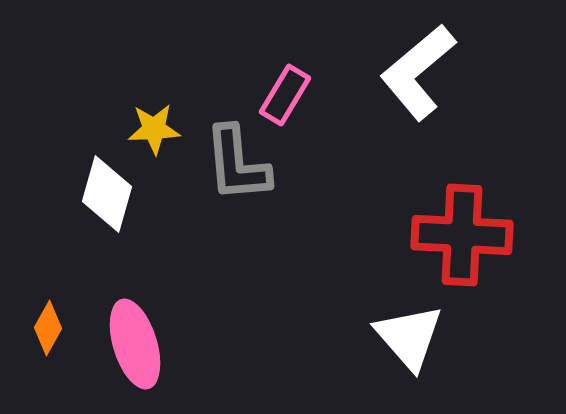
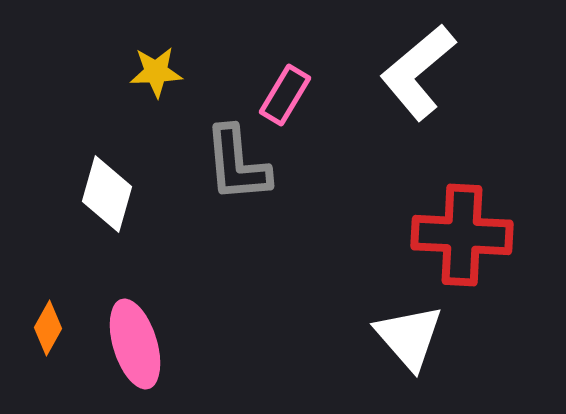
yellow star: moved 2 px right, 57 px up
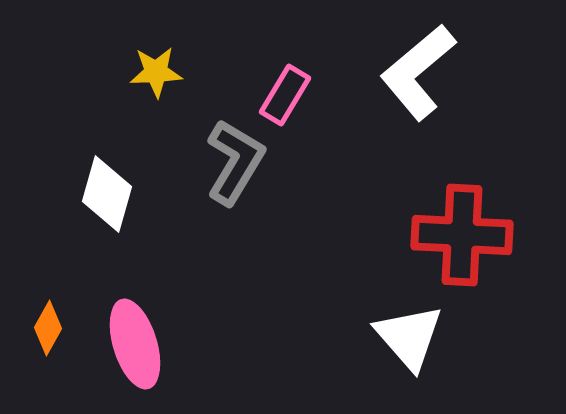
gray L-shape: moved 2 px left, 2 px up; rotated 144 degrees counterclockwise
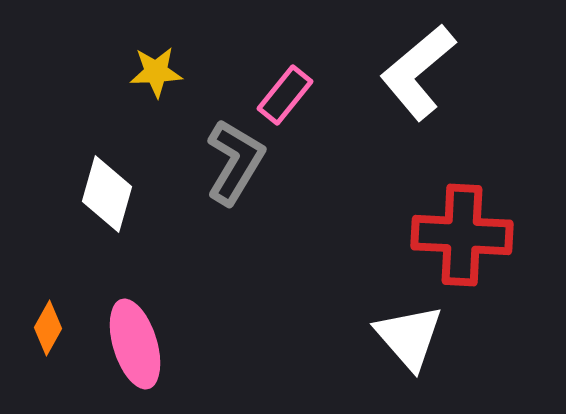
pink rectangle: rotated 8 degrees clockwise
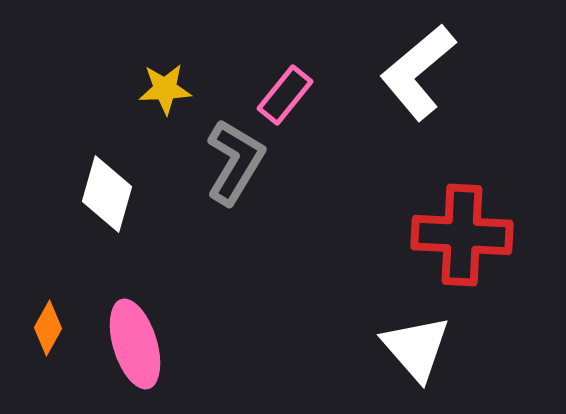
yellow star: moved 9 px right, 17 px down
white triangle: moved 7 px right, 11 px down
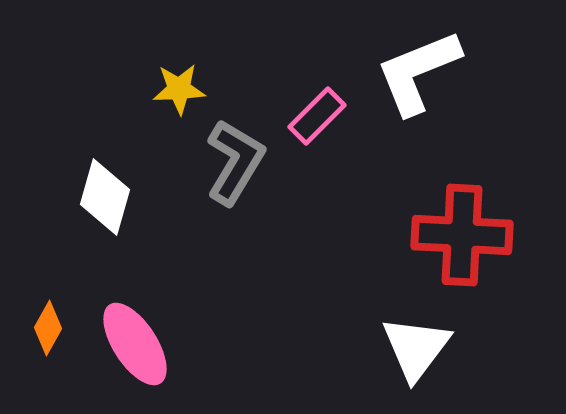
white L-shape: rotated 18 degrees clockwise
yellow star: moved 14 px right
pink rectangle: moved 32 px right, 21 px down; rotated 6 degrees clockwise
white diamond: moved 2 px left, 3 px down
pink ellipse: rotated 16 degrees counterclockwise
white triangle: rotated 18 degrees clockwise
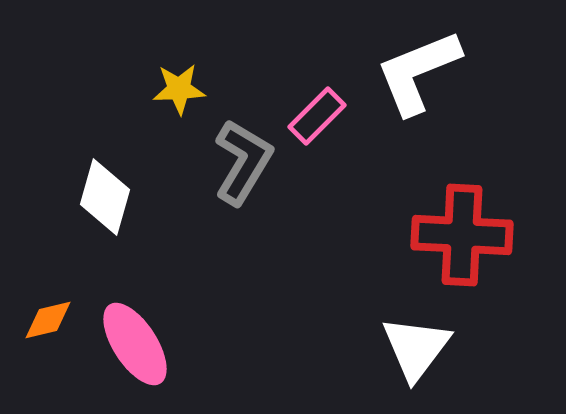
gray L-shape: moved 8 px right
orange diamond: moved 8 px up; rotated 48 degrees clockwise
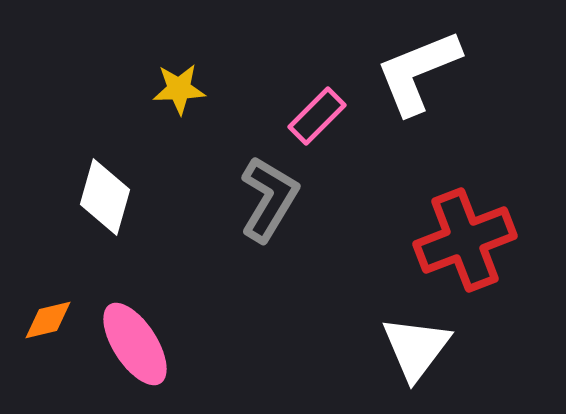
gray L-shape: moved 26 px right, 37 px down
red cross: moved 3 px right, 5 px down; rotated 24 degrees counterclockwise
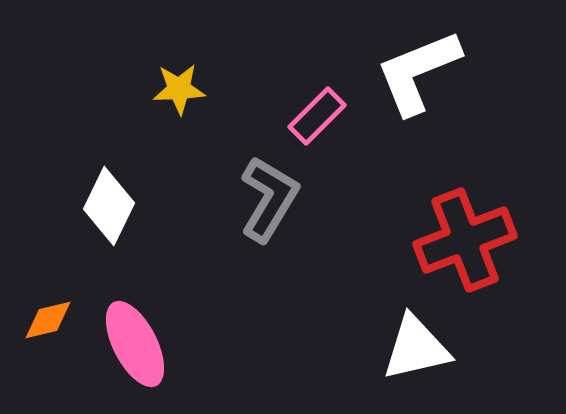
white diamond: moved 4 px right, 9 px down; rotated 10 degrees clockwise
pink ellipse: rotated 6 degrees clockwise
white triangle: rotated 40 degrees clockwise
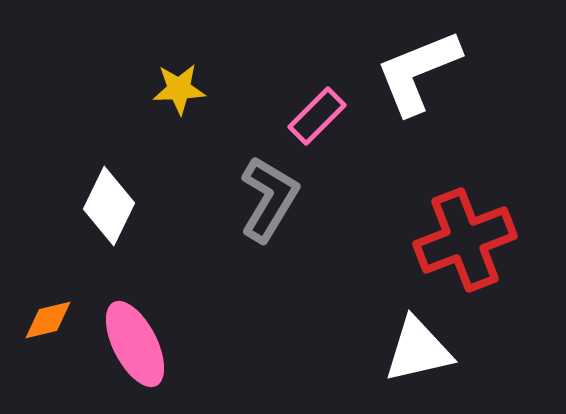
white triangle: moved 2 px right, 2 px down
